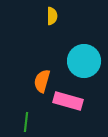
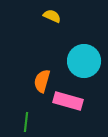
yellow semicircle: rotated 66 degrees counterclockwise
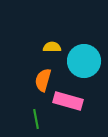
yellow semicircle: moved 31 px down; rotated 24 degrees counterclockwise
orange semicircle: moved 1 px right, 1 px up
green line: moved 10 px right, 3 px up; rotated 18 degrees counterclockwise
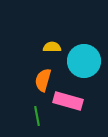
green line: moved 1 px right, 3 px up
